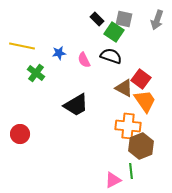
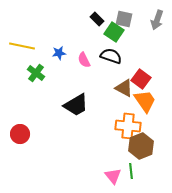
pink triangle: moved 4 px up; rotated 42 degrees counterclockwise
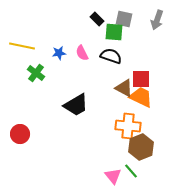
green square: rotated 30 degrees counterclockwise
pink semicircle: moved 2 px left, 7 px up
red square: rotated 36 degrees counterclockwise
orange trapezoid: moved 4 px left, 4 px up; rotated 30 degrees counterclockwise
brown hexagon: moved 1 px down
green line: rotated 35 degrees counterclockwise
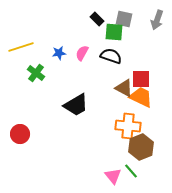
yellow line: moved 1 px left, 1 px down; rotated 30 degrees counterclockwise
pink semicircle: rotated 56 degrees clockwise
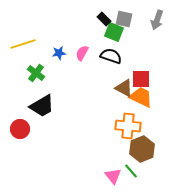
black rectangle: moved 7 px right
green square: rotated 18 degrees clockwise
yellow line: moved 2 px right, 3 px up
black trapezoid: moved 34 px left, 1 px down
red circle: moved 5 px up
brown hexagon: moved 1 px right, 2 px down
